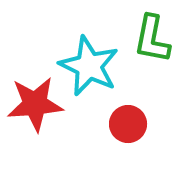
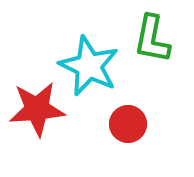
red star: moved 2 px right, 5 px down
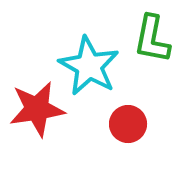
cyan star: rotated 4 degrees clockwise
red star: rotated 4 degrees counterclockwise
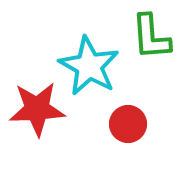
green L-shape: moved 1 px left, 2 px up; rotated 15 degrees counterclockwise
red star: rotated 6 degrees clockwise
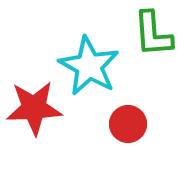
green L-shape: moved 2 px right, 3 px up
red star: moved 3 px left, 1 px up
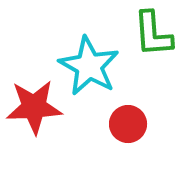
red star: moved 1 px up
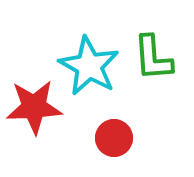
green L-shape: moved 24 px down
red circle: moved 14 px left, 14 px down
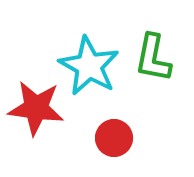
green L-shape: rotated 15 degrees clockwise
red star: moved 2 px right, 1 px down; rotated 10 degrees clockwise
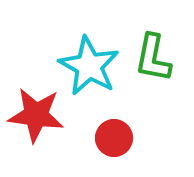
red star: moved 7 px down
